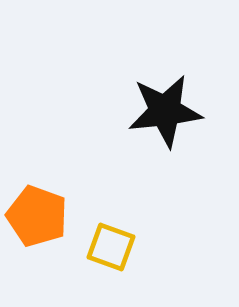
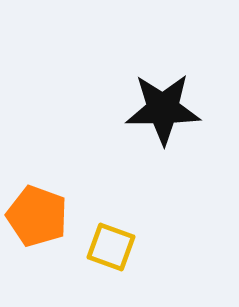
black star: moved 2 px left, 2 px up; rotated 6 degrees clockwise
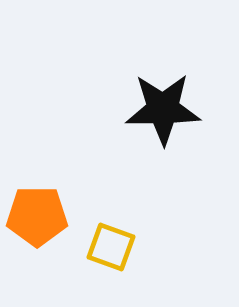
orange pentagon: rotated 20 degrees counterclockwise
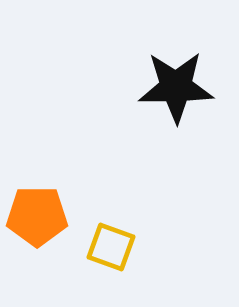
black star: moved 13 px right, 22 px up
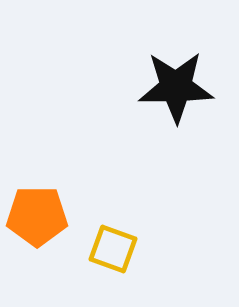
yellow square: moved 2 px right, 2 px down
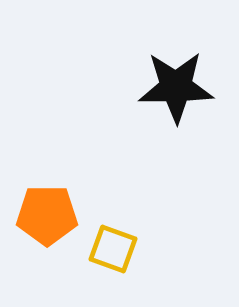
orange pentagon: moved 10 px right, 1 px up
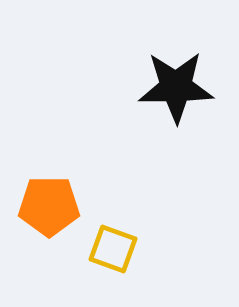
orange pentagon: moved 2 px right, 9 px up
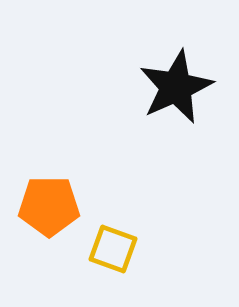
black star: rotated 24 degrees counterclockwise
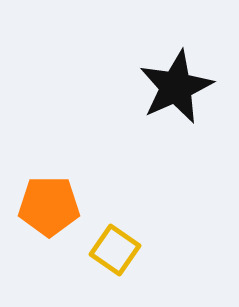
yellow square: moved 2 px right, 1 px down; rotated 15 degrees clockwise
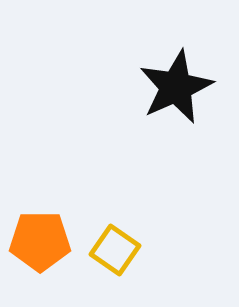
orange pentagon: moved 9 px left, 35 px down
